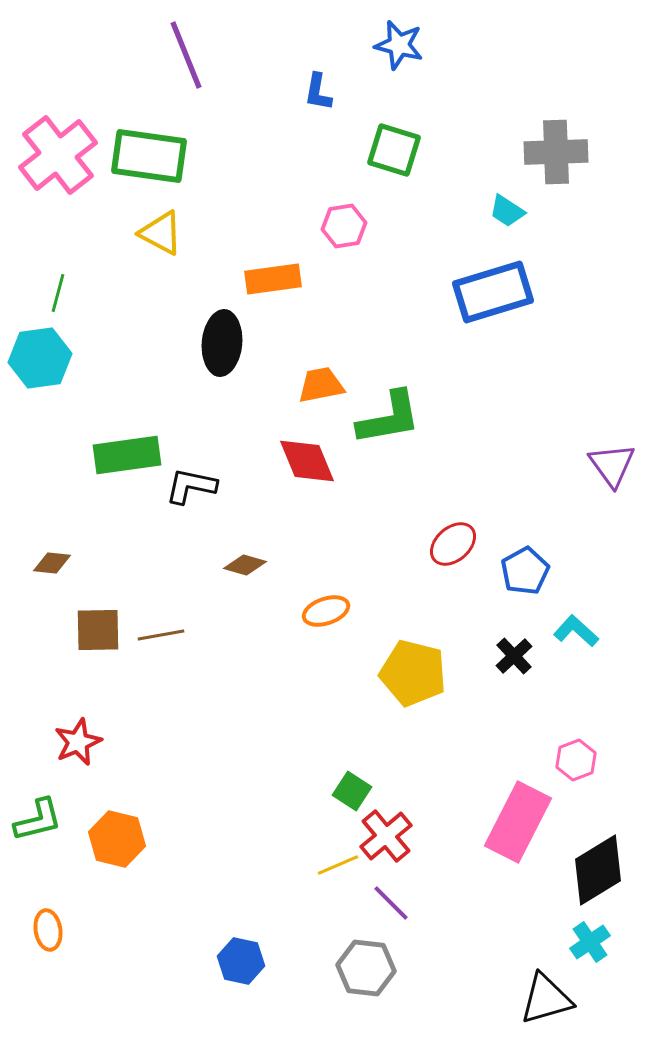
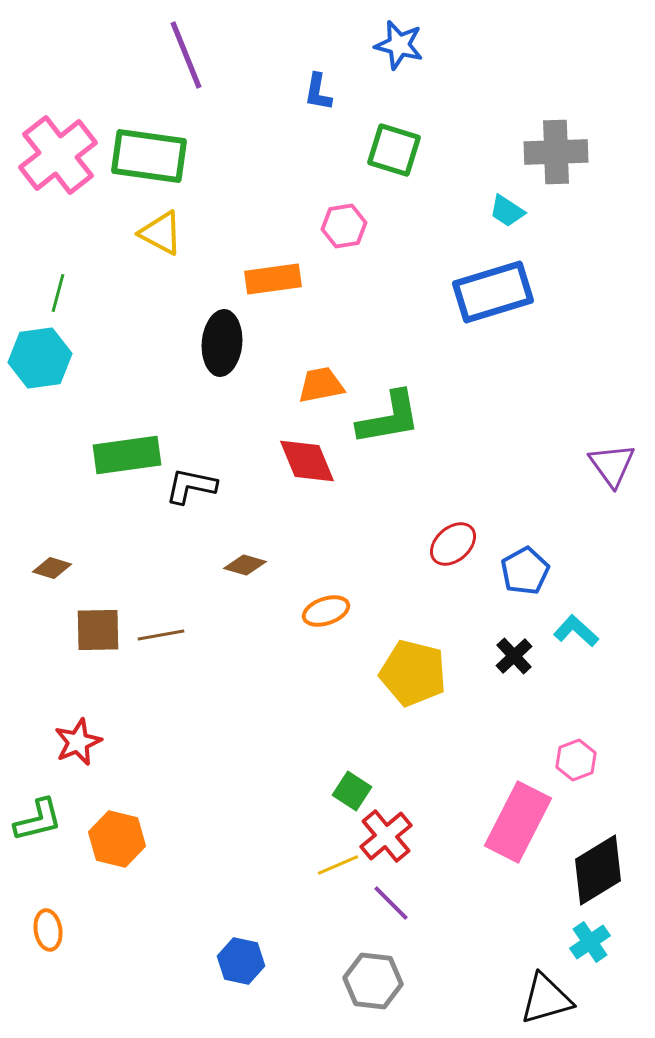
brown diamond at (52, 563): moved 5 px down; rotated 12 degrees clockwise
gray hexagon at (366, 968): moved 7 px right, 13 px down
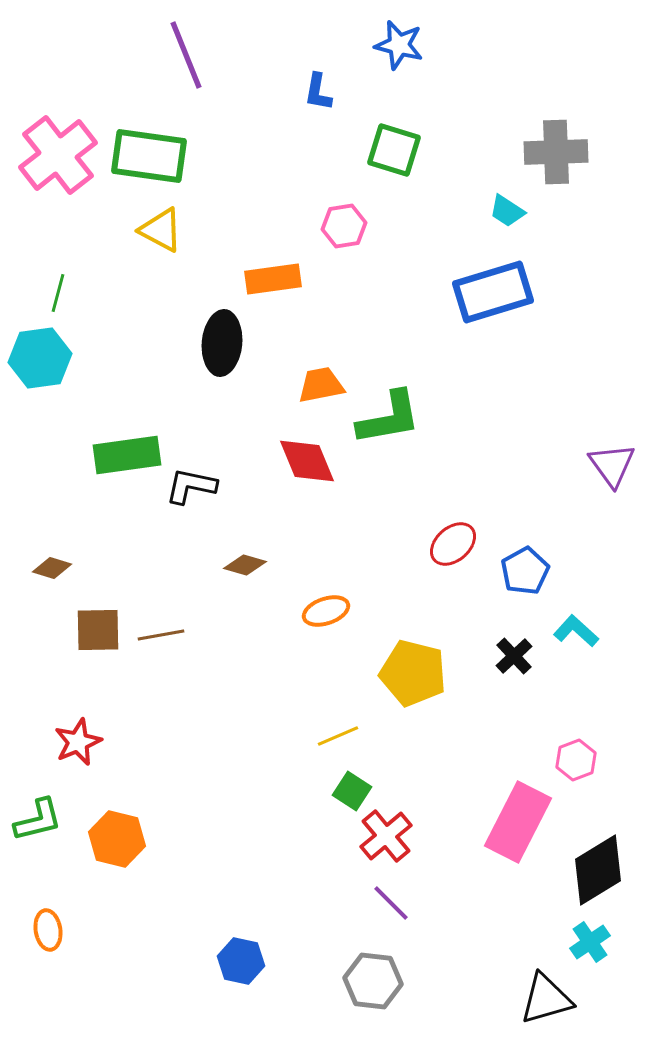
yellow triangle at (161, 233): moved 3 px up
yellow line at (338, 865): moved 129 px up
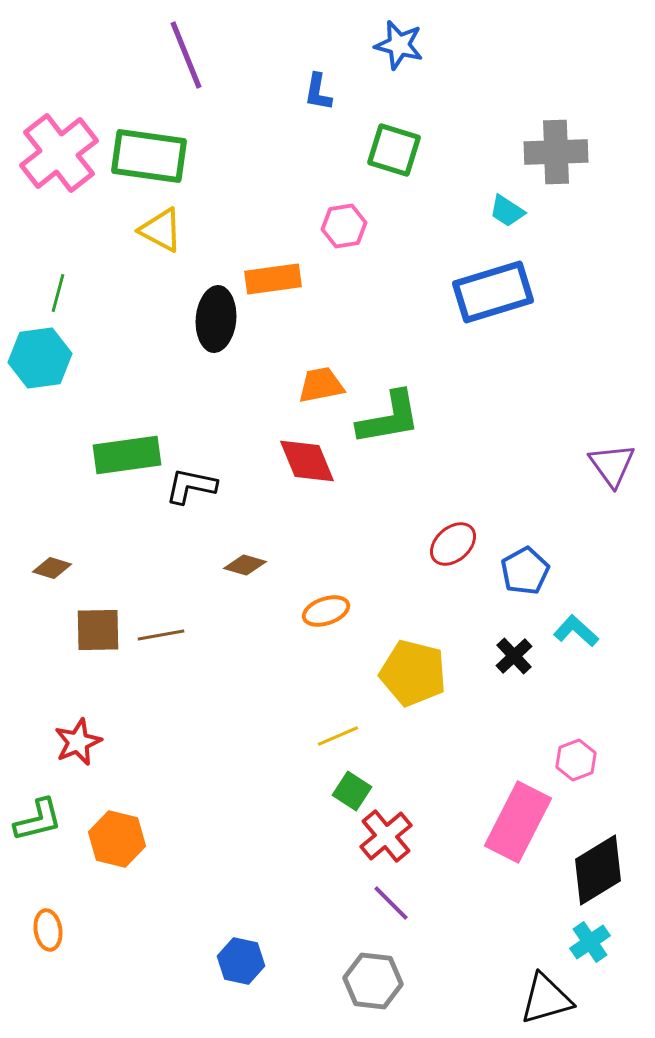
pink cross at (58, 155): moved 1 px right, 2 px up
black ellipse at (222, 343): moved 6 px left, 24 px up
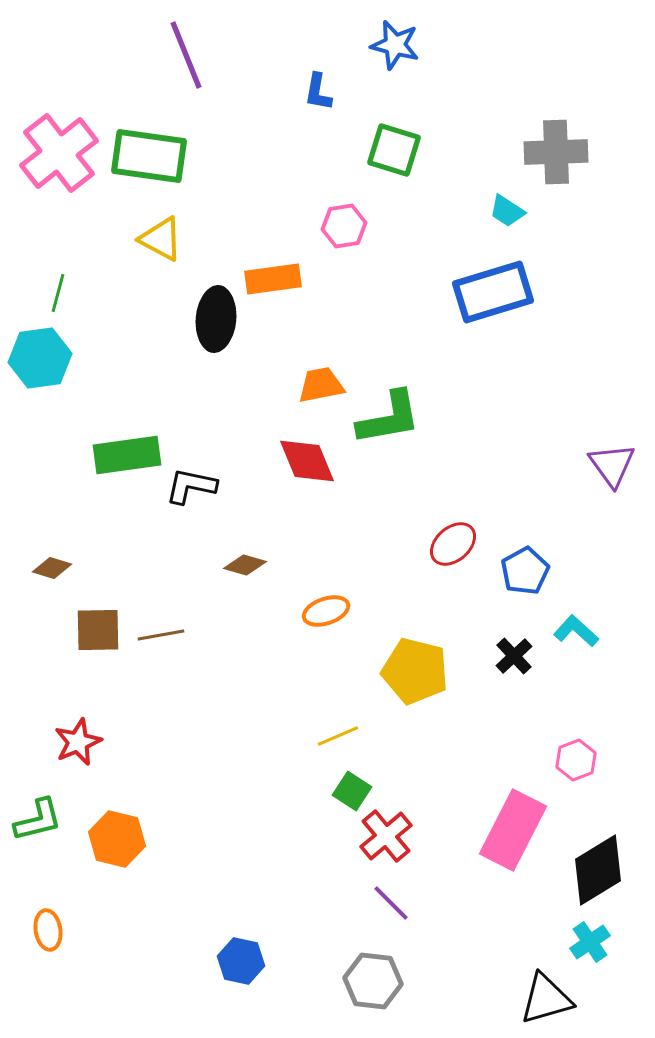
blue star at (399, 45): moved 4 px left
yellow triangle at (161, 230): moved 9 px down
yellow pentagon at (413, 673): moved 2 px right, 2 px up
pink rectangle at (518, 822): moved 5 px left, 8 px down
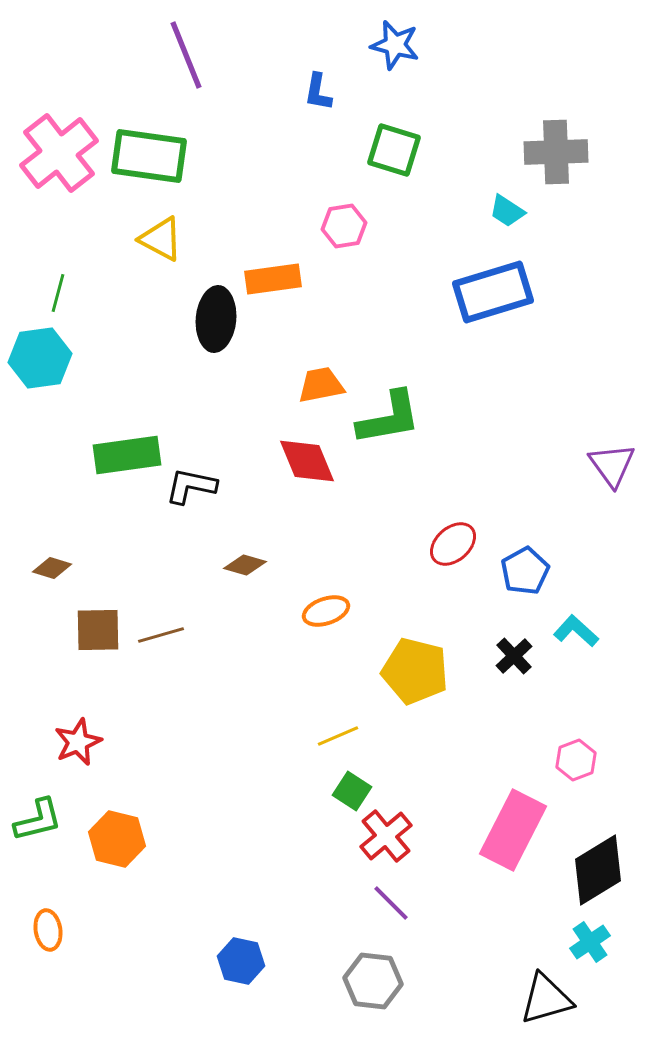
brown line at (161, 635): rotated 6 degrees counterclockwise
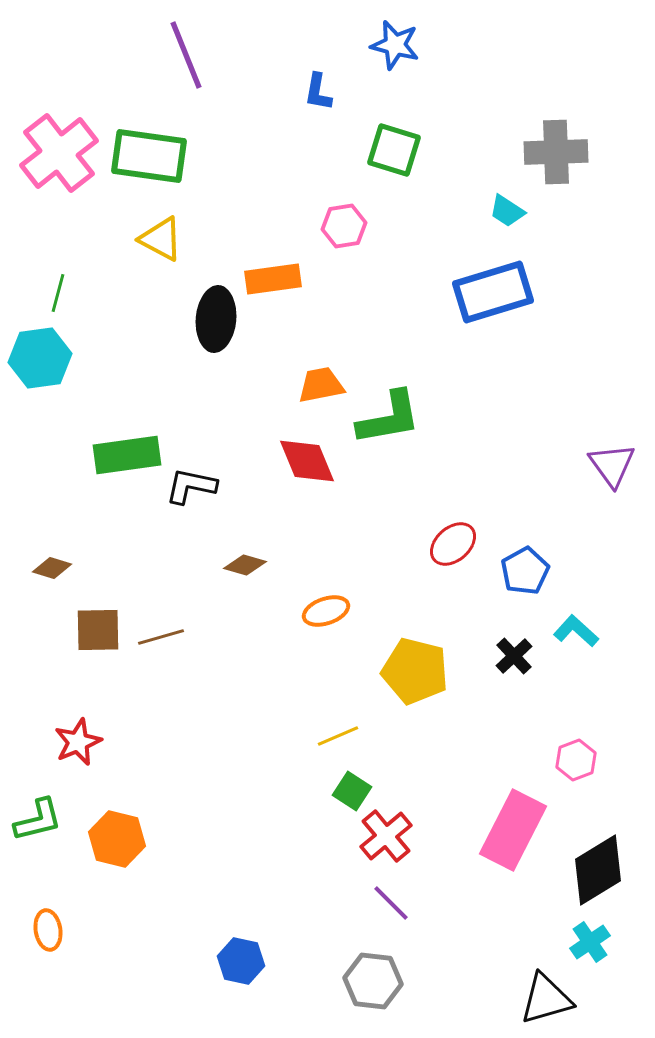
brown line at (161, 635): moved 2 px down
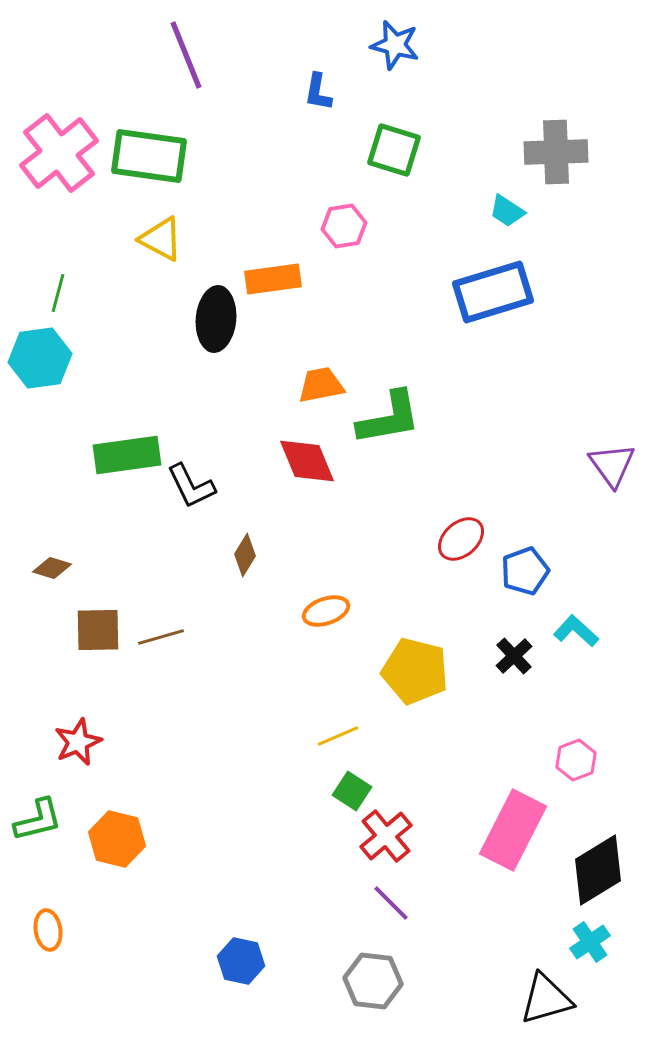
black L-shape at (191, 486): rotated 128 degrees counterclockwise
red ellipse at (453, 544): moved 8 px right, 5 px up
brown diamond at (245, 565): moved 10 px up; rotated 75 degrees counterclockwise
blue pentagon at (525, 571): rotated 9 degrees clockwise
